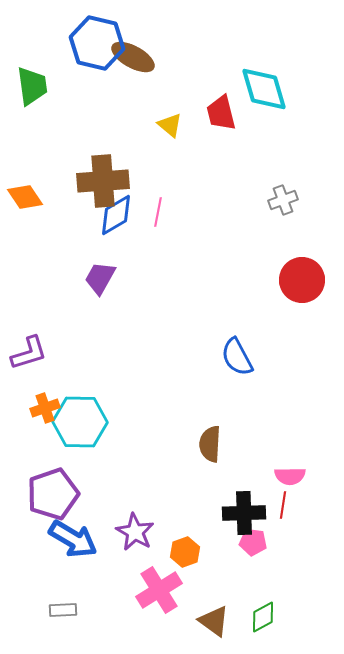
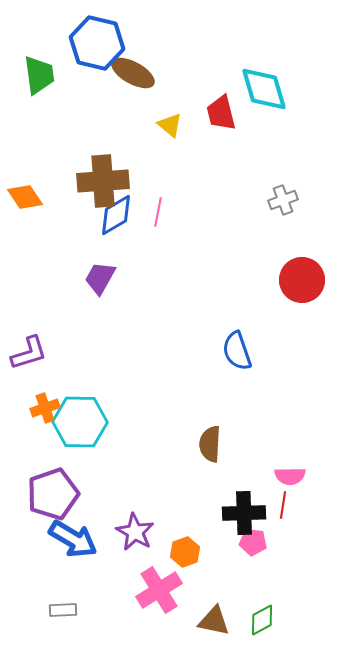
brown ellipse: moved 16 px down
green trapezoid: moved 7 px right, 11 px up
blue semicircle: moved 6 px up; rotated 9 degrees clockwise
green diamond: moved 1 px left, 3 px down
brown triangle: rotated 24 degrees counterclockwise
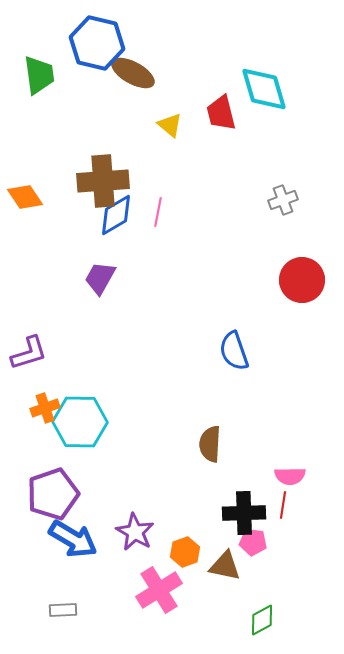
blue semicircle: moved 3 px left
brown triangle: moved 11 px right, 55 px up
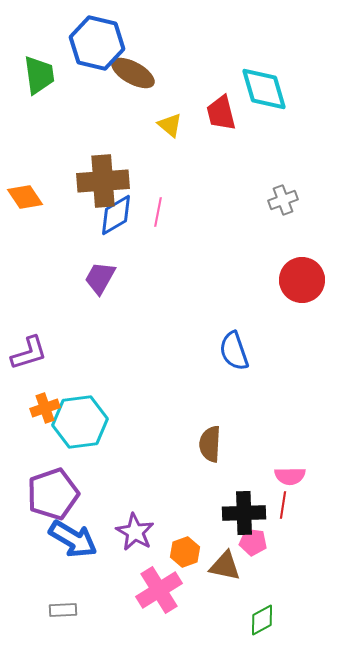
cyan hexagon: rotated 8 degrees counterclockwise
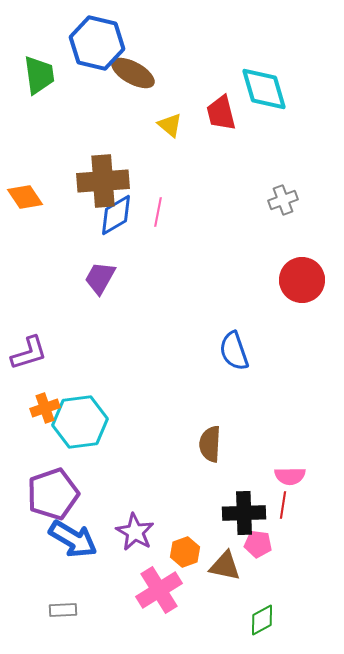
pink pentagon: moved 5 px right, 2 px down
